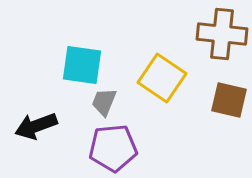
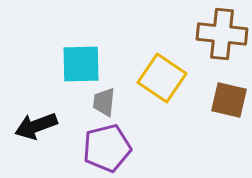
cyan square: moved 1 px left, 1 px up; rotated 9 degrees counterclockwise
gray trapezoid: rotated 16 degrees counterclockwise
purple pentagon: moved 6 px left; rotated 9 degrees counterclockwise
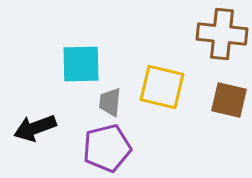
yellow square: moved 9 px down; rotated 21 degrees counterclockwise
gray trapezoid: moved 6 px right
black arrow: moved 1 px left, 2 px down
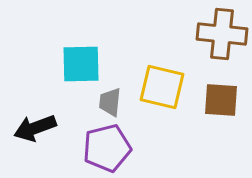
brown square: moved 8 px left; rotated 9 degrees counterclockwise
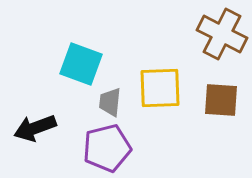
brown cross: rotated 21 degrees clockwise
cyan square: rotated 21 degrees clockwise
yellow square: moved 2 px left, 1 px down; rotated 15 degrees counterclockwise
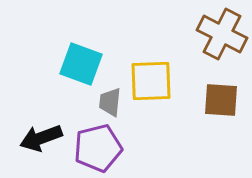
yellow square: moved 9 px left, 7 px up
black arrow: moved 6 px right, 10 px down
purple pentagon: moved 9 px left
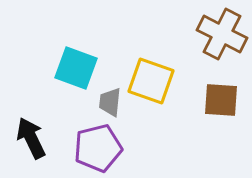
cyan square: moved 5 px left, 4 px down
yellow square: rotated 21 degrees clockwise
black arrow: moved 10 px left; rotated 84 degrees clockwise
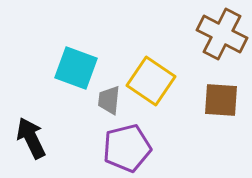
yellow square: rotated 15 degrees clockwise
gray trapezoid: moved 1 px left, 2 px up
purple pentagon: moved 29 px right
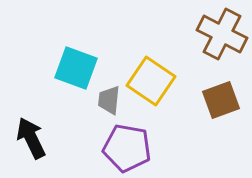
brown square: rotated 24 degrees counterclockwise
purple pentagon: rotated 24 degrees clockwise
